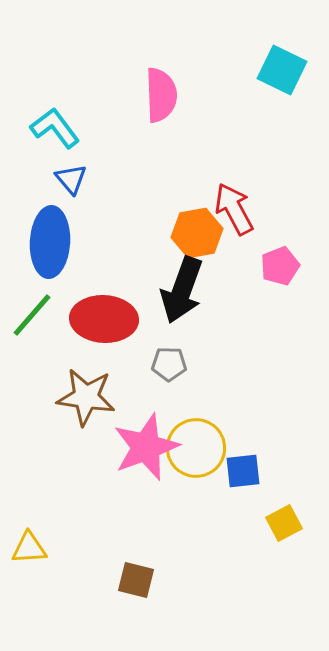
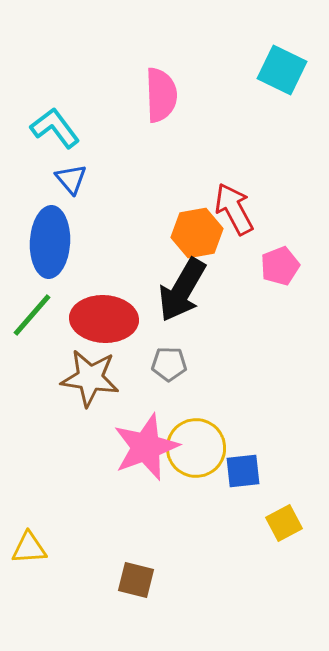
black arrow: rotated 10 degrees clockwise
brown star: moved 4 px right, 19 px up
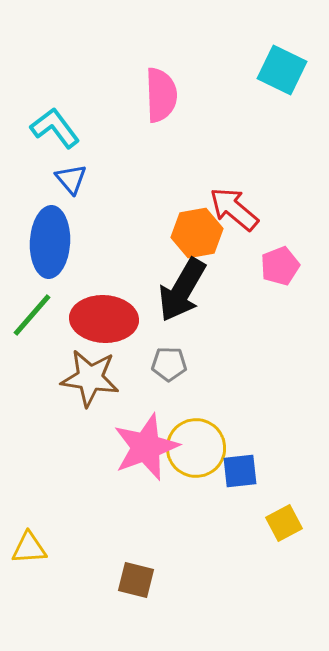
red arrow: rotated 22 degrees counterclockwise
blue square: moved 3 px left
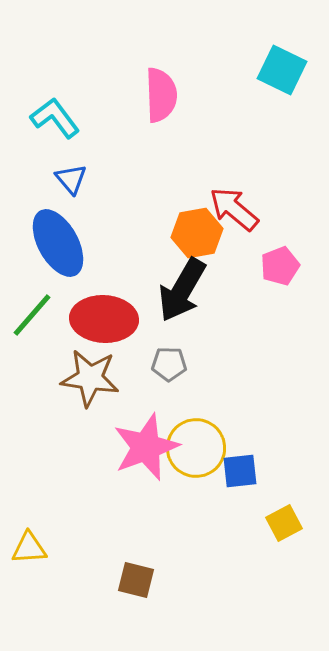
cyan L-shape: moved 10 px up
blue ellipse: moved 8 px right, 1 px down; rotated 32 degrees counterclockwise
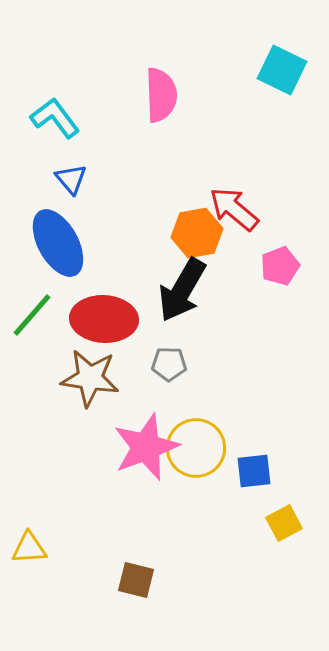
blue square: moved 14 px right
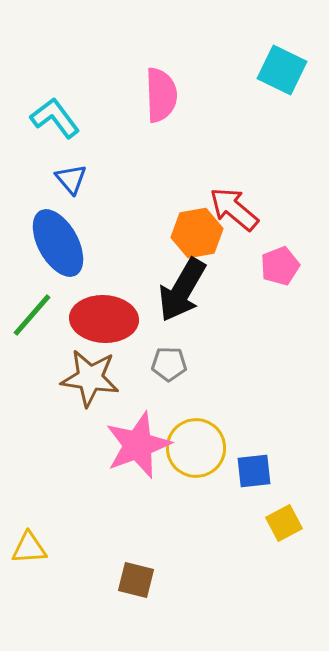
pink star: moved 8 px left, 2 px up
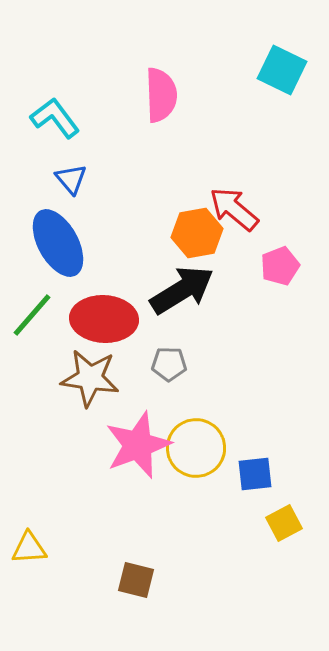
black arrow: rotated 152 degrees counterclockwise
blue square: moved 1 px right, 3 px down
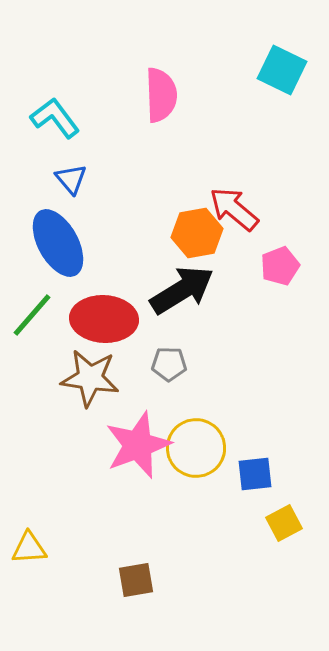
brown square: rotated 24 degrees counterclockwise
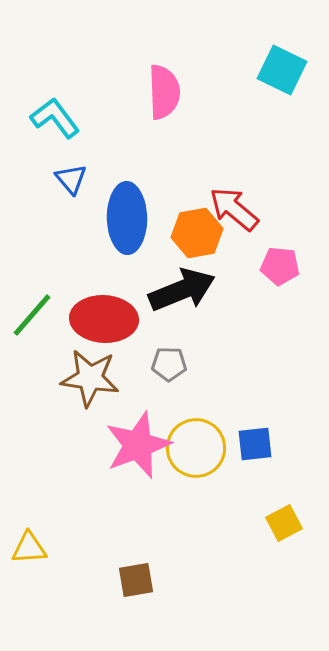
pink semicircle: moved 3 px right, 3 px up
blue ellipse: moved 69 px right, 25 px up; rotated 28 degrees clockwise
pink pentagon: rotated 27 degrees clockwise
black arrow: rotated 10 degrees clockwise
blue square: moved 30 px up
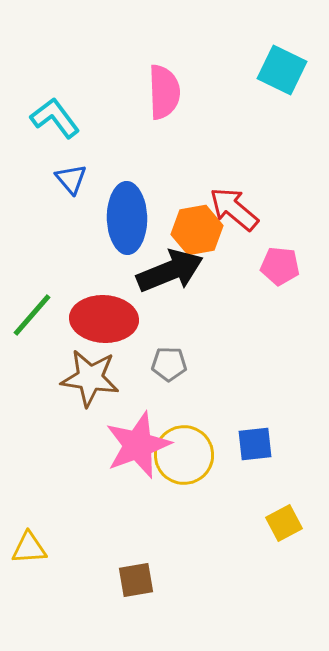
orange hexagon: moved 3 px up
black arrow: moved 12 px left, 19 px up
yellow circle: moved 12 px left, 7 px down
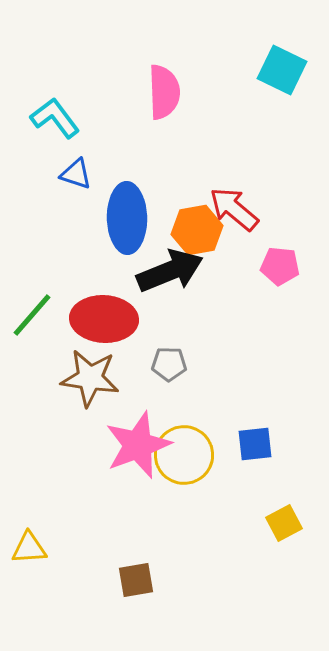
blue triangle: moved 5 px right, 5 px up; rotated 32 degrees counterclockwise
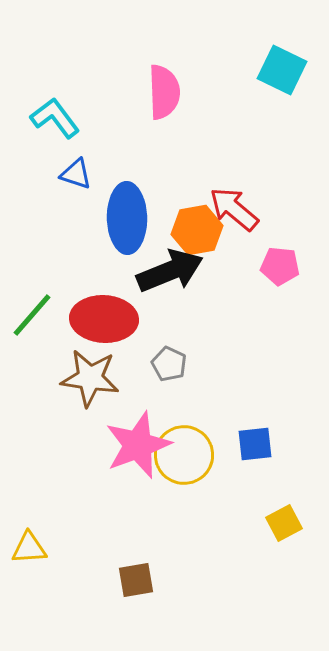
gray pentagon: rotated 24 degrees clockwise
